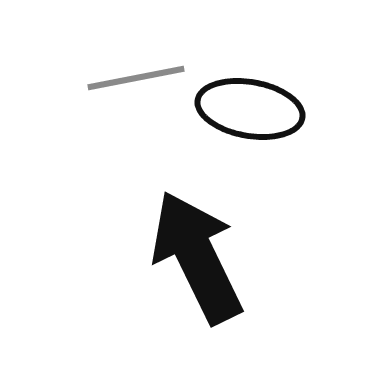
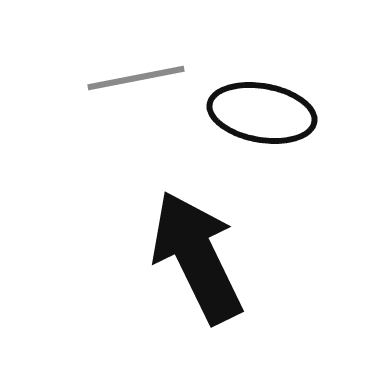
black ellipse: moved 12 px right, 4 px down
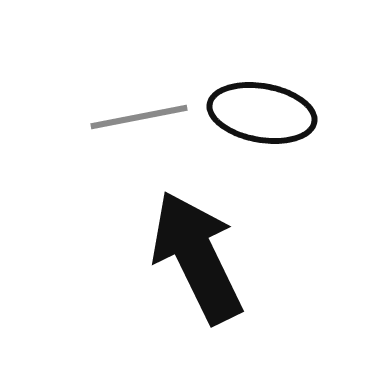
gray line: moved 3 px right, 39 px down
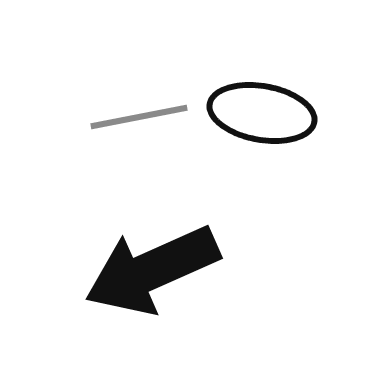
black arrow: moved 45 px left, 13 px down; rotated 88 degrees counterclockwise
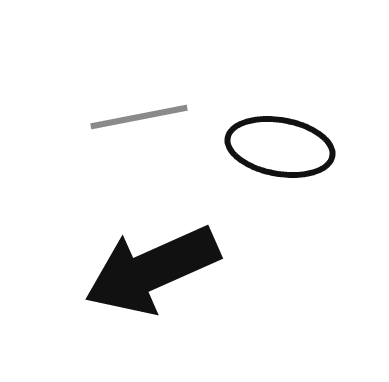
black ellipse: moved 18 px right, 34 px down
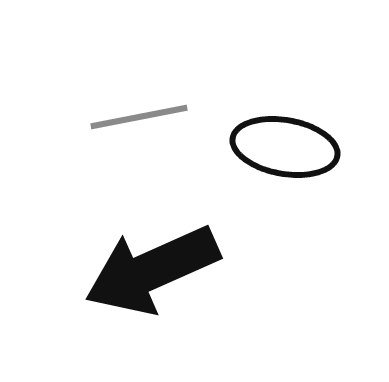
black ellipse: moved 5 px right
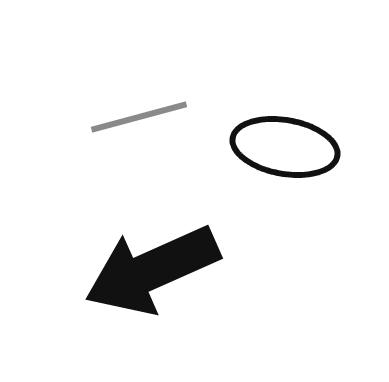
gray line: rotated 4 degrees counterclockwise
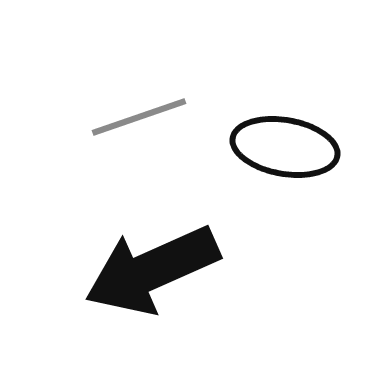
gray line: rotated 4 degrees counterclockwise
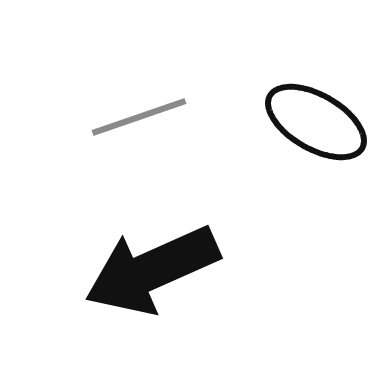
black ellipse: moved 31 px right, 25 px up; rotated 20 degrees clockwise
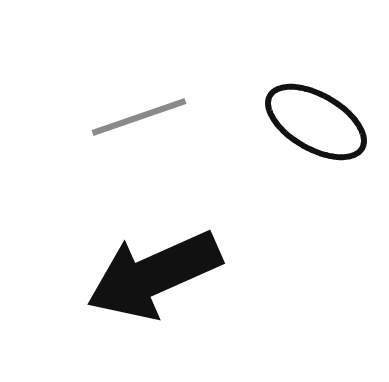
black arrow: moved 2 px right, 5 px down
